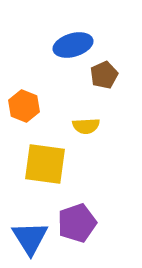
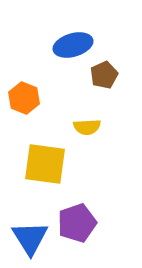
orange hexagon: moved 8 px up
yellow semicircle: moved 1 px right, 1 px down
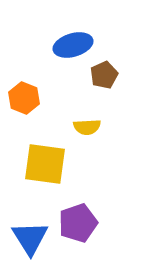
purple pentagon: moved 1 px right
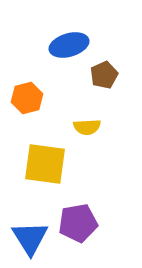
blue ellipse: moved 4 px left
orange hexagon: moved 3 px right; rotated 24 degrees clockwise
purple pentagon: rotated 9 degrees clockwise
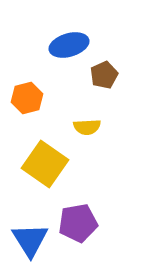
yellow square: rotated 27 degrees clockwise
blue triangle: moved 2 px down
